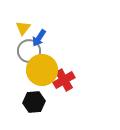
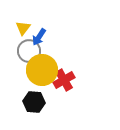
blue arrow: moved 1 px up
black hexagon: rotated 10 degrees clockwise
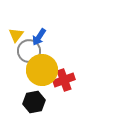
yellow triangle: moved 7 px left, 7 px down
red cross: rotated 10 degrees clockwise
black hexagon: rotated 15 degrees counterclockwise
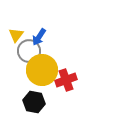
red cross: moved 2 px right
black hexagon: rotated 20 degrees clockwise
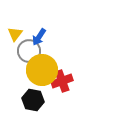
yellow triangle: moved 1 px left, 1 px up
red cross: moved 4 px left, 1 px down
black hexagon: moved 1 px left, 2 px up
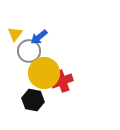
blue arrow: rotated 18 degrees clockwise
yellow circle: moved 2 px right, 3 px down
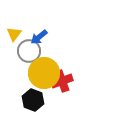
yellow triangle: moved 1 px left
black hexagon: rotated 10 degrees clockwise
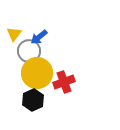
yellow circle: moved 7 px left
red cross: moved 2 px right, 1 px down
black hexagon: rotated 15 degrees clockwise
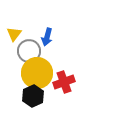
blue arrow: moved 8 px right; rotated 36 degrees counterclockwise
black hexagon: moved 4 px up
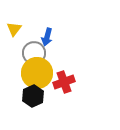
yellow triangle: moved 5 px up
gray circle: moved 5 px right, 2 px down
